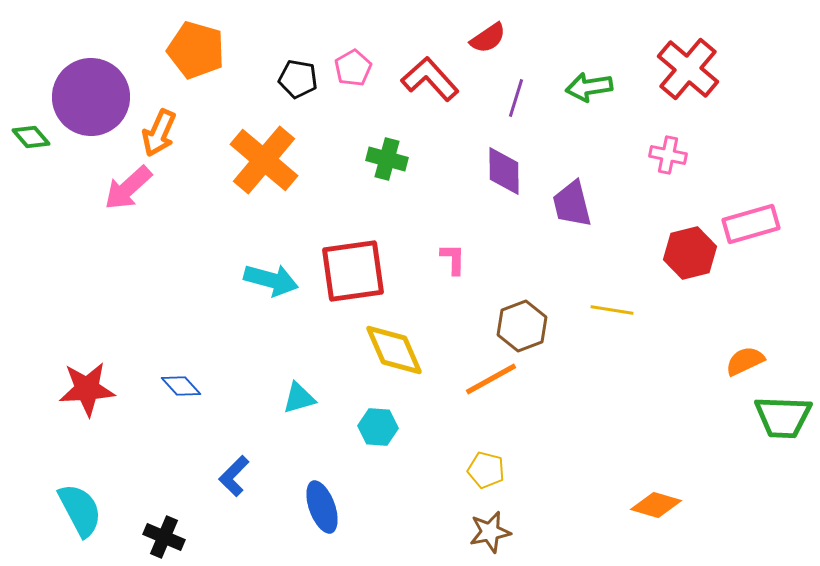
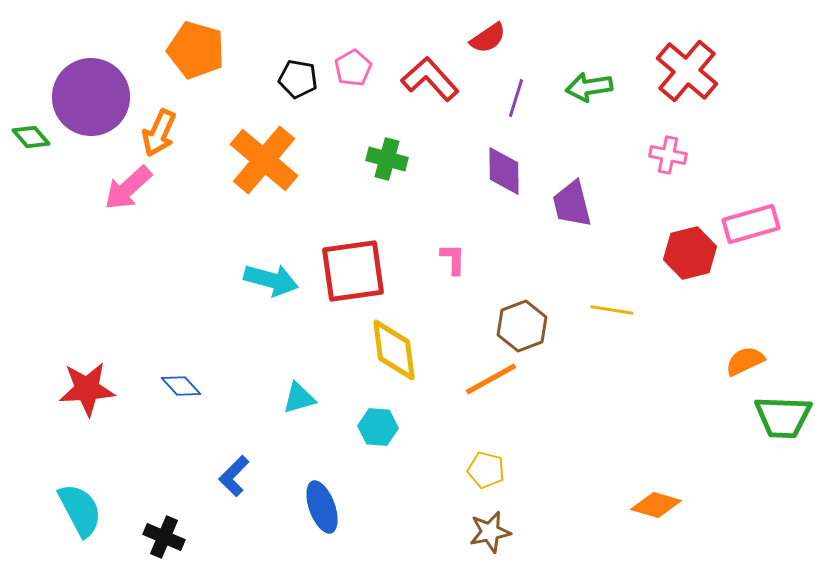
red cross: moved 1 px left, 2 px down
yellow diamond: rotated 16 degrees clockwise
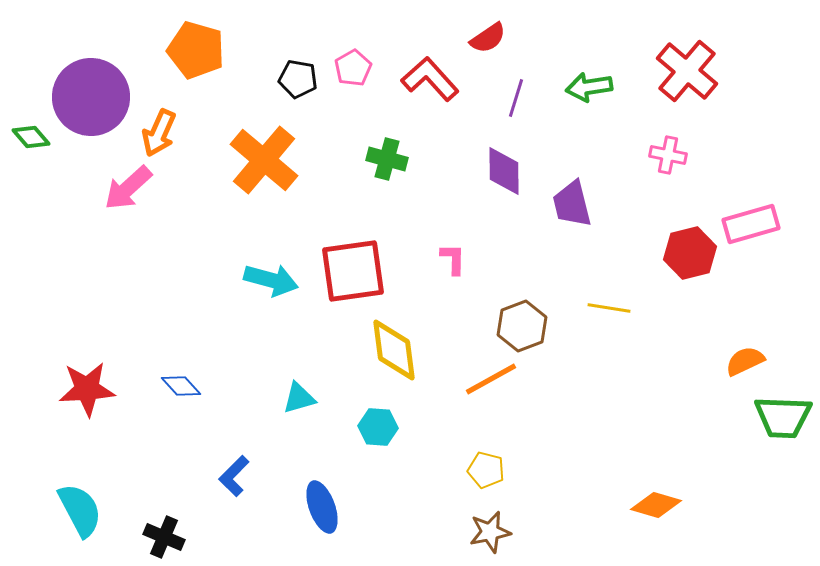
yellow line: moved 3 px left, 2 px up
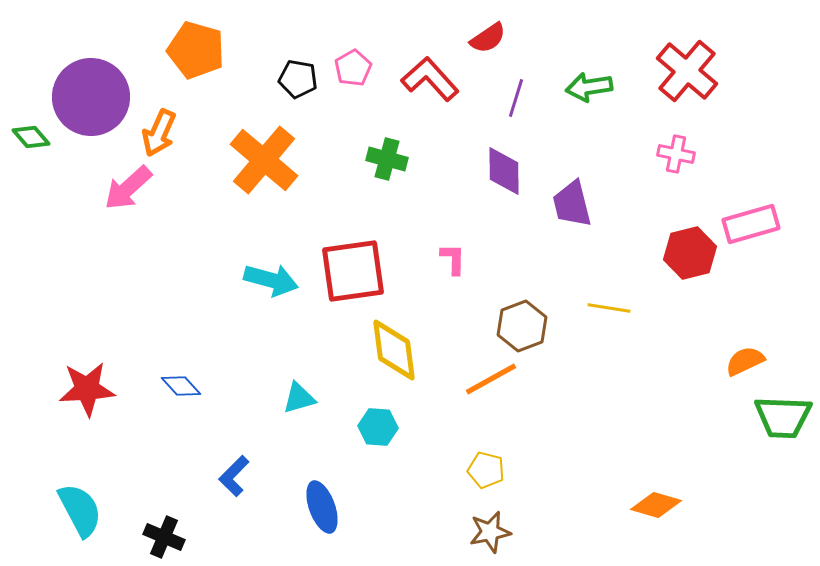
pink cross: moved 8 px right, 1 px up
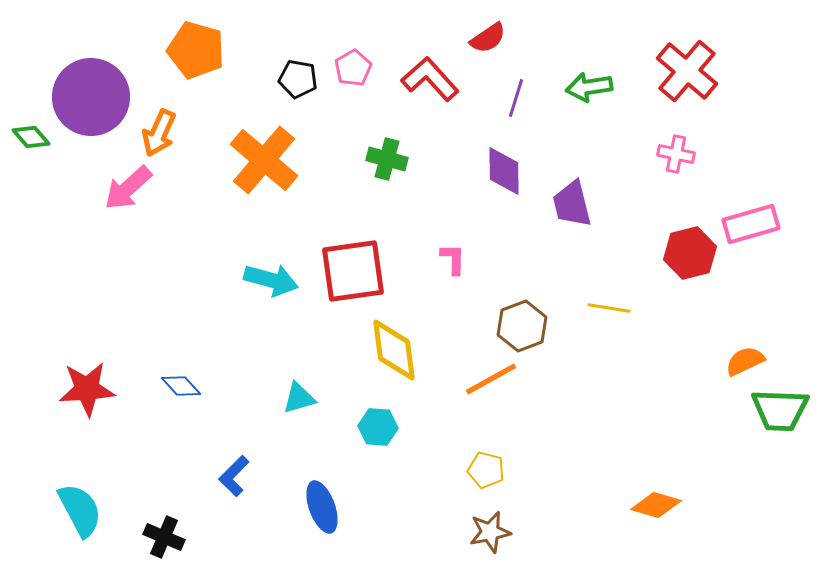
green trapezoid: moved 3 px left, 7 px up
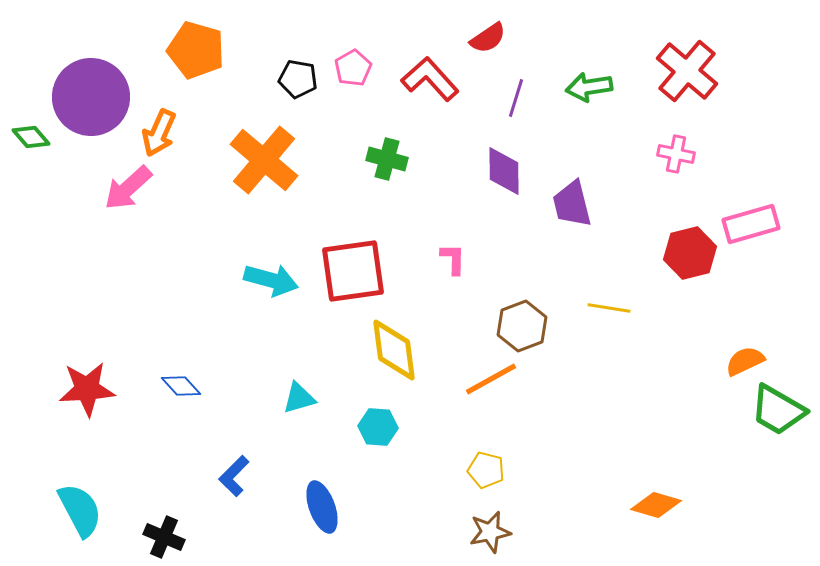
green trapezoid: moved 2 px left; rotated 28 degrees clockwise
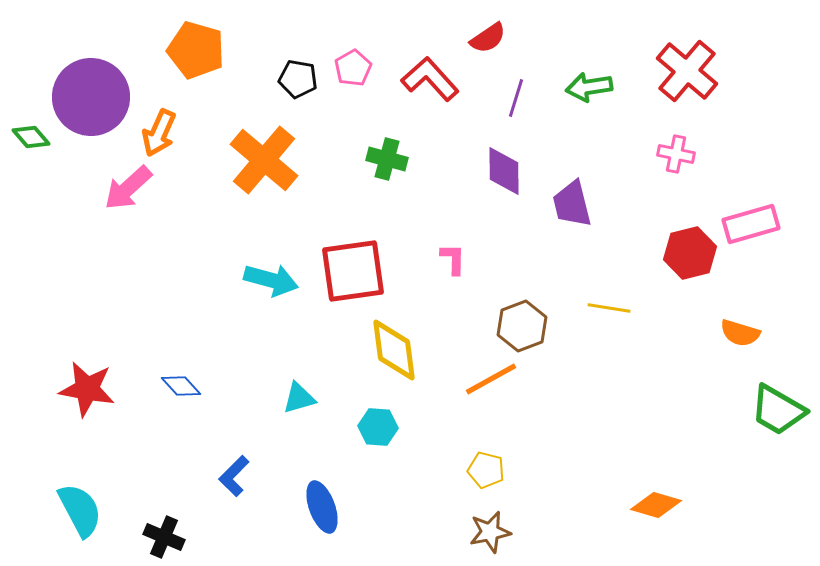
orange semicircle: moved 5 px left, 28 px up; rotated 138 degrees counterclockwise
red star: rotated 14 degrees clockwise
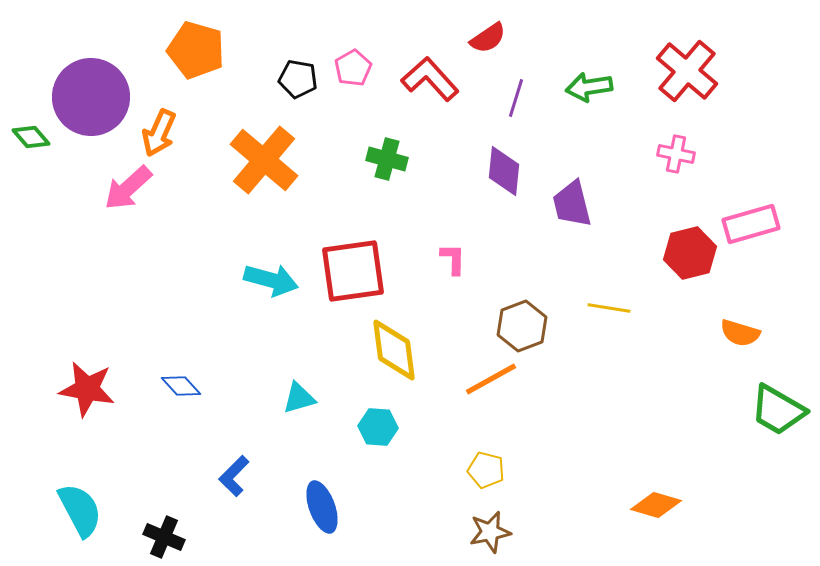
purple diamond: rotated 6 degrees clockwise
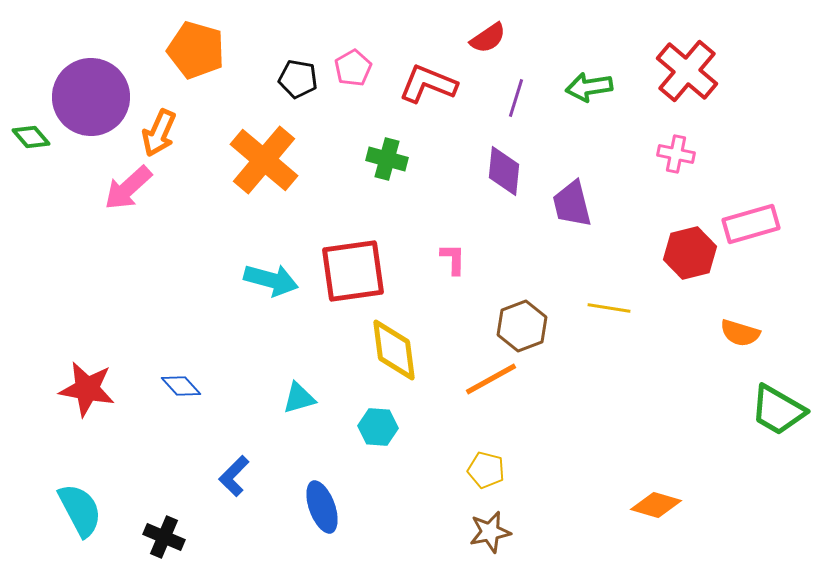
red L-shape: moved 2 px left, 5 px down; rotated 26 degrees counterclockwise
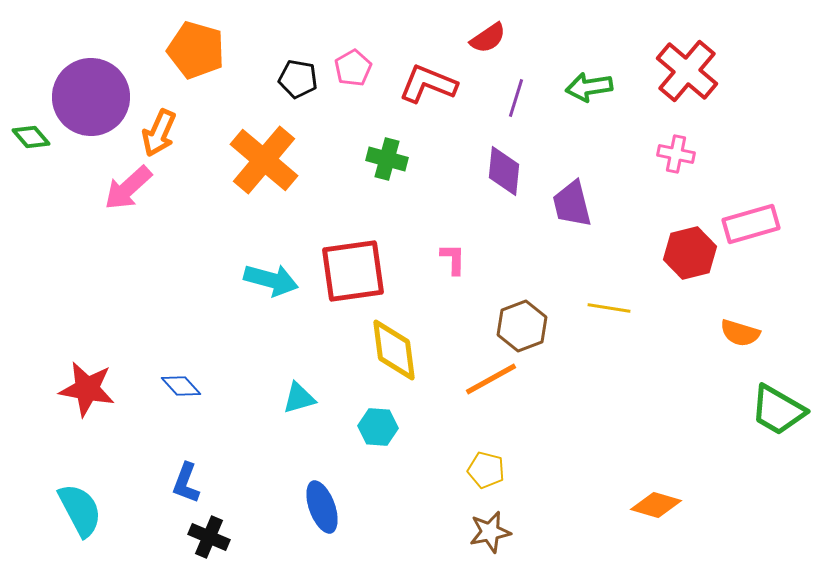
blue L-shape: moved 48 px left, 7 px down; rotated 24 degrees counterclockwise
black cross: moved 45 px right
